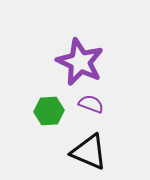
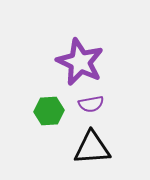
purple semicircle: rotated 150 degrees clockwise
black triangle: moved 3 px right, 4 px up; rotated 27 degrees counterclockwise
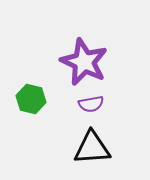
purple star: moved 4 px right
green hexagon: moved 18 px left, 12 px up; rotated 16 degrees clockwise
